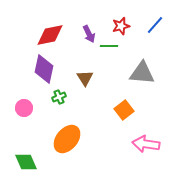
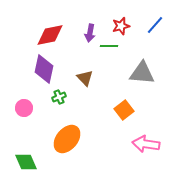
purple arrow: moved 1 px right, 1 px up; rotated 36 degrees clockwise
brown triangle: rotated 12 degrees counterclockwise
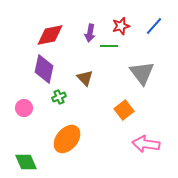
blue line: moved 1 px left, 1 px down
gray triangle: rotated 48 degrees clockwise
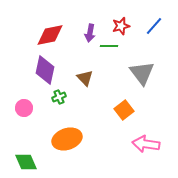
purple diamond: moved 1 px right, 1 px down
orange ellipse: rotated 32 degrees clockwise
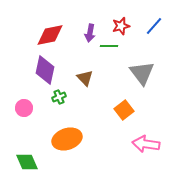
green diamond: moved 1 px right
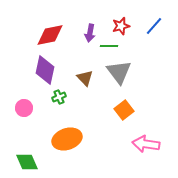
gray triangle: moved 23 px left, 1 px up
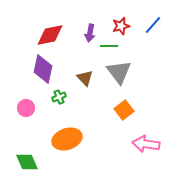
blue line: moved 1 px left, 1 px up
purple diamond: moved 2 px left, 1 px up
pink circle: moved 2 px right
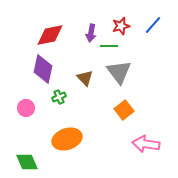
purple arrow: moved 1 px right
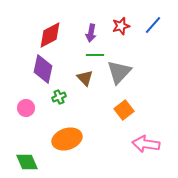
red diamond: rotated 16 degrees counterclockwise
green line: moved 14 px left, 9 px down
gray triangle: rotated 20 degrees clockwise
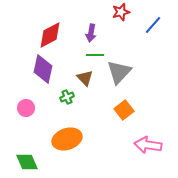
red star: moved 14 px up
green cross: moved 8 px right
pink arrow: moved 2 px right, 1 px down
